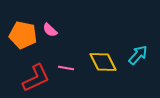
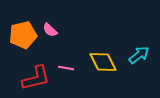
orange pentagon: rotated 24 degrees counterclockwise
cyan arrow: moved 1 px right; rotated 10 degrees clockwise
red L-shape: rotated 12 degrees clockwise
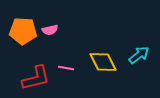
pink semicircle: rotated 56 degrees counterclockwise
orange pentagon: moved 4 px up; rotated 16 degrees clockwise
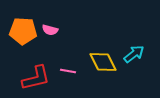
pink semicircle: rotated 28 degrees clockwise
cyan arrow: moved 5 px left, 1 px up
pink line: moved 2 px right, 3 px down
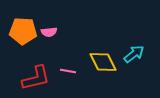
pink semicircle: moved 1 px left, 2 px down; rotated 21 degrees counterclockwise
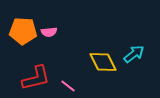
pink line: moved 15 px down; rotated 28 degrees clockwise
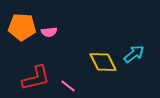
orange pentagon: moved 1 px left, 4 px up
